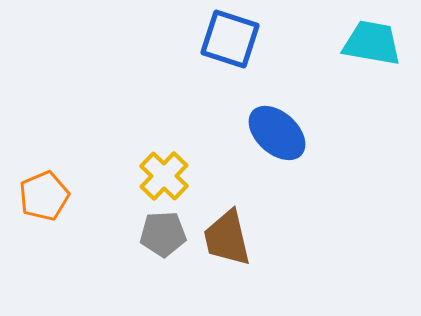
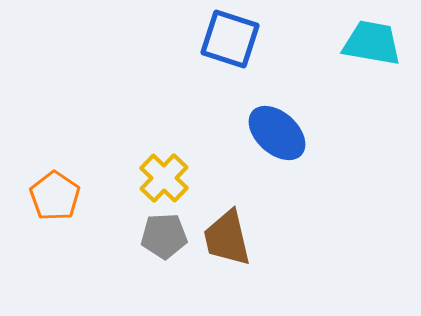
yellow cross: moved 2 px down
orange pentagon: moved 11 px right; rotated 15 degrees counterclockwise
gray pentagon: moved 1 px right, 2 px down
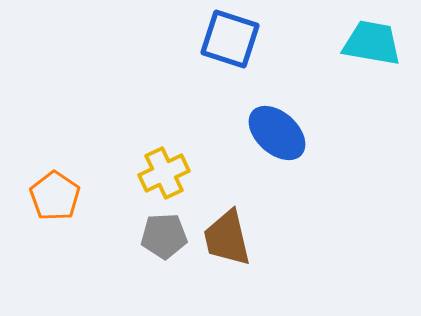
yellow cross: moved 5 px up; rotated 21 degrees clockwise
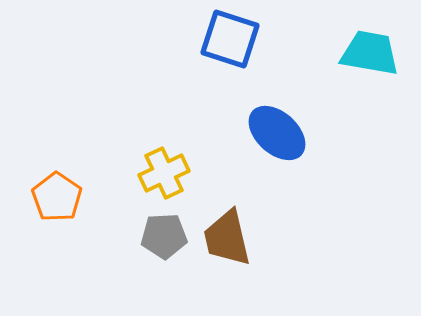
cyan trapezoid: moved 2 px left, 10 px down
orange pentagon: moved 2 px right, 1 px down
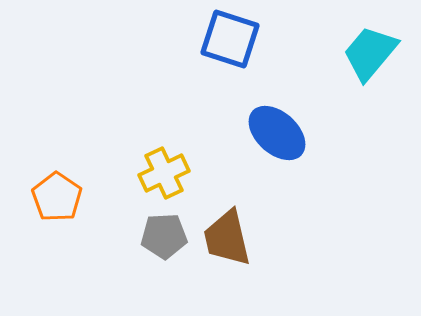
cyan trapezoid: rotated 60 degrees counterclockwise
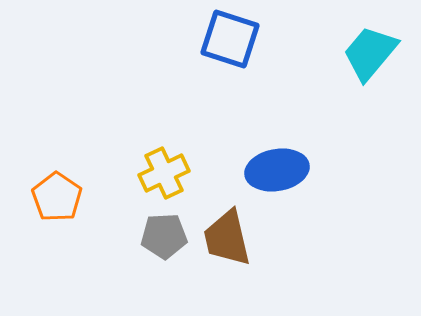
blue ellipse: moved 37 px down; rotated 52 degrees counterclockwise
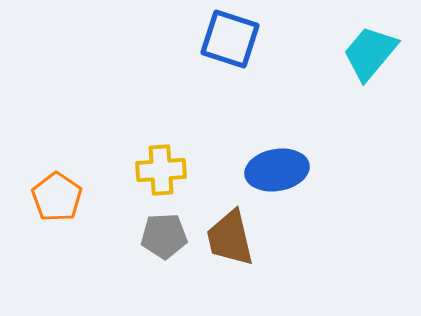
yellow cross: moved 3 px left, 3 px up; rotated 21 degrees clockwise
brown trapezoid: moved 3 px right
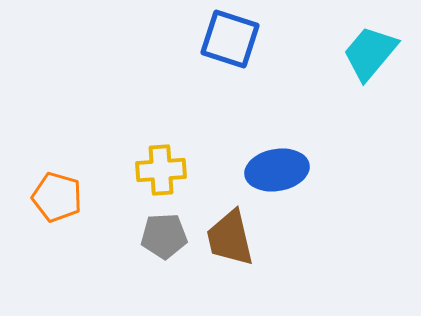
orange pentagon: rotated 18 degrees counterclockwise
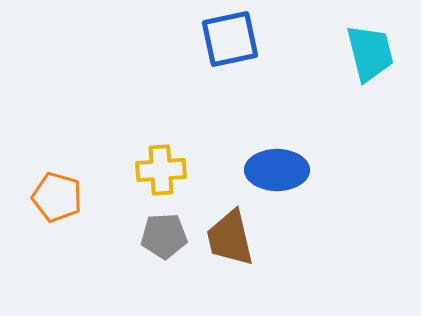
blue square: rotated 30 degrees counterclockwise
cyan trapezoid: rotated 126 degrees clockwise
blue ellipse: rotated 10 degrees clockwise
